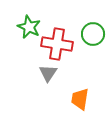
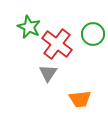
red cross: rotated 28 degrees clockwise
orange trapezoid: rotated 105 degrees counterclockwise
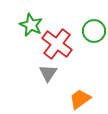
green star: moved 2 px right, 2 px up
green circle: moved 1 px right, 3 px up
orange trapezoid: rotated 150 degrees clockwise
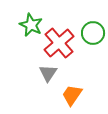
green circle: moved 1 px left, 2 px down
red cross: moved 2 px right, 1 px up; rotated 12 degrees clockwise
orange trapezoid: moved 8 px left, 4 px up; rotated 20 degrees counterclockwise
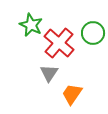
red cross: rotated 8 degrees counterclockwise
gray triangle: moved 1 px right
orange trapezoid: moved 1 px up
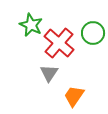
orange trapezoid: moved 2 px right, 2 px down
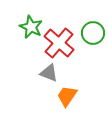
green star: moved 2 px down
gray triangle: rotated 42 degrees counterclockwise
orange trapezoid: moved 7 px left
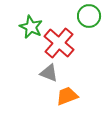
green circle: moved 4 px left, 17 px up
orange trapezoid: rotated 35 degrees clockwise
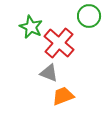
orange trapezoid: moved 4 px left
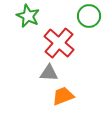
green star: moved 3 px left, 11 px up
gray triangle: rotated 18 degrees counterclockwise
